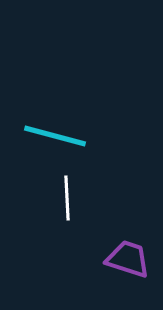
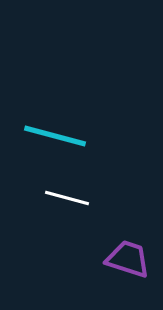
white line: rotated 72 degrees counterclockwise
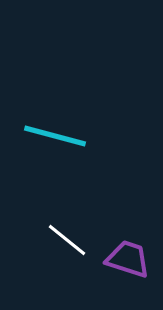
white line: moved 42 px down; rotated 24 degrees clockwise
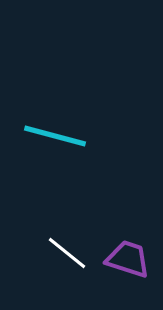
white line: moved 13 px down
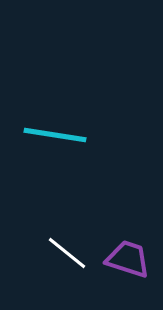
cyan line: moved 1 px up; rotated 6 degrees counterclockwise
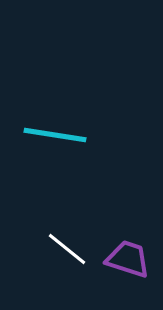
white line: moved 4 px up
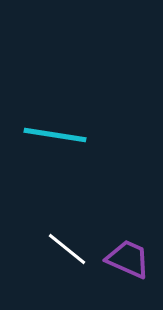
purple trapezoid: rotated 6 degrees clockwise
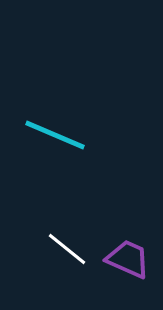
cyan line: rotated 14 degrees clockwise
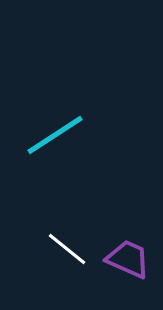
cyan line: rotated 56 degrees counterclockwise
